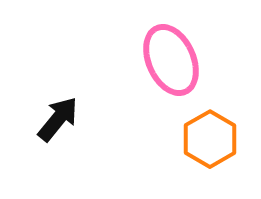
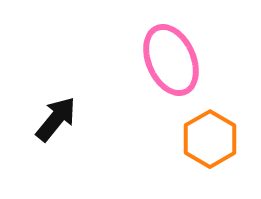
black arrow: moved 2 px left
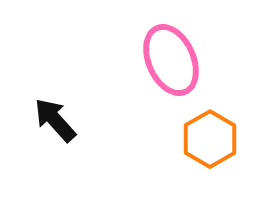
black arrow: moved 1 px left, 1 px down; rotated 81 degrees counterclockwise
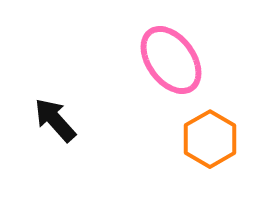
pink ellipse: rotated 12 degrees counterclockwise
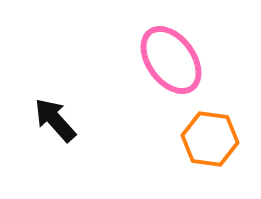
orange hexagon: rotated 22 degrees counterclockwise
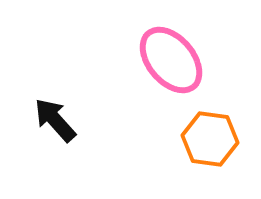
pink ellipse: rotated 4 degrees counterclockwise
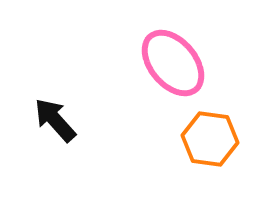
pink ellipse: moved 2 px right, 3 px down
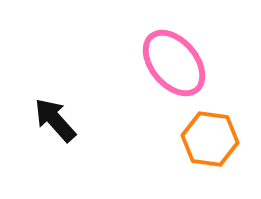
pink ellipse: moved 1 px right
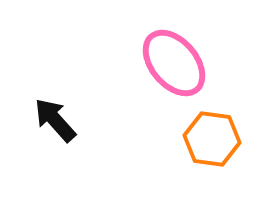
orange hexagon: moved 2 px right
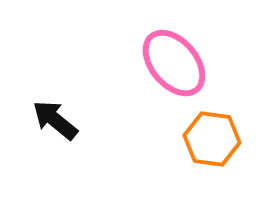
black arrow: rotated 9 degrees counterclockwise
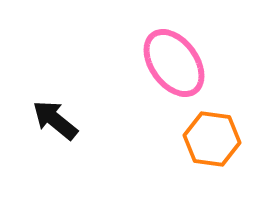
pink ellipse: rotated 4 degrees clockwise
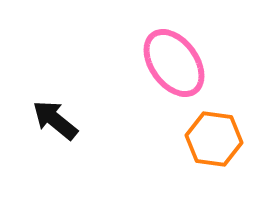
orange hexagon: moved 2 px right
